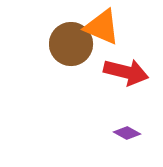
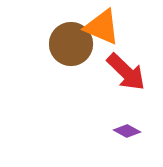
red arrow: rotated 30 degrees clockwise
purple diamond: moved 2 px up
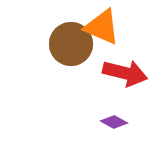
red arrow: moved 1 px left, 1 px down; rotated 30 degrees counterclockwise
purple diamond: moved 13 px left, 9 px up
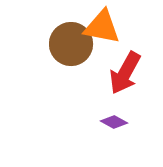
orange triangle: rotated 12 degrees counterclockwise
red arrow: rotated 105 degrees clockwise
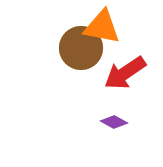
brown circle: moved 10 px right, 4 px down
red arrow: rotated 27 degrees clockwise
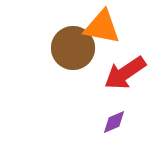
brown circle: moved 8 px left
purple diamond: rotated 52 degrees counterclockwise
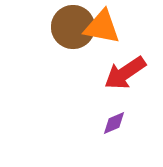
brown circle: moved 21 px up
purple diamond: moved 1 px down
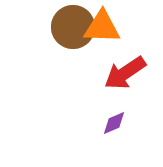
orange triangle: rotated 9 degrees counterclockwise
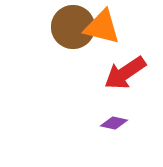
orange triangle: rotated 12 degrees clockwise
purple diamond: rotated 36 degrees clockwise
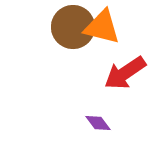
purple diamond: moved 16 px left; rotated 40 degrees clockwise
